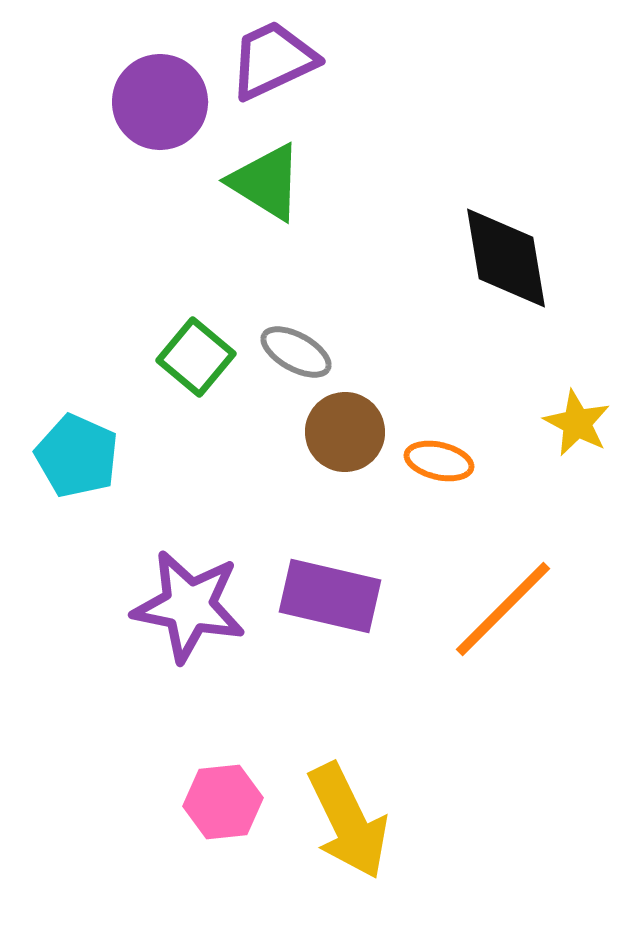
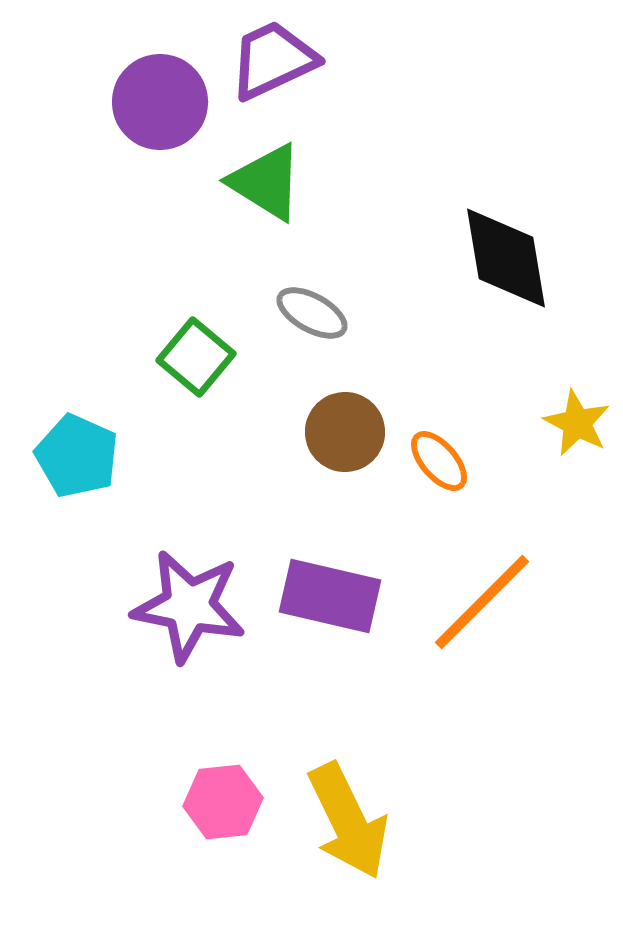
gray ellipse: moved 16 px right, 39 px up
orange ellipse: rotated 36 degrees clockwise
orange line: moved 21 px left, 7 px up
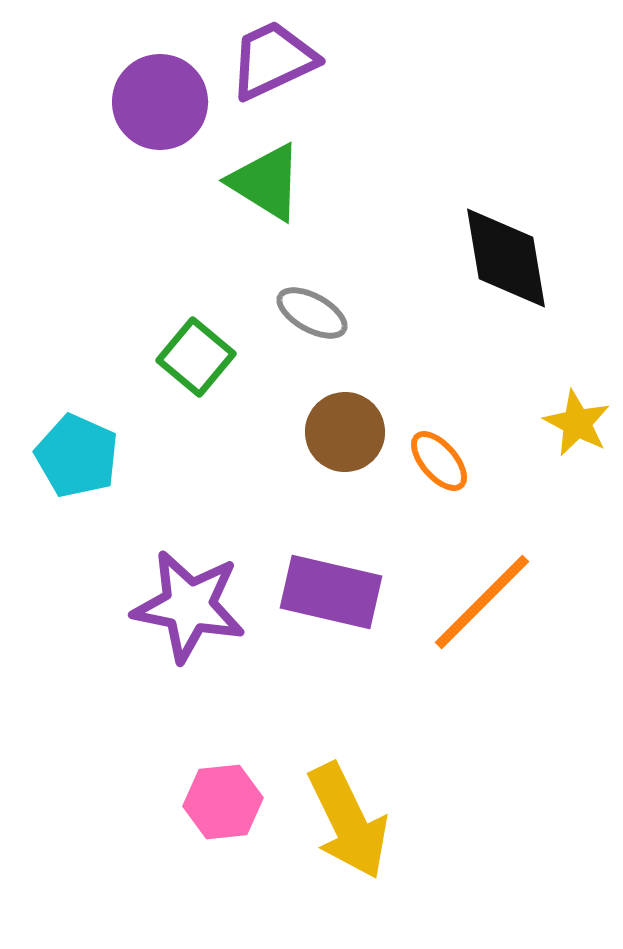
purple rectangle: moved 1 px right, 4 px up
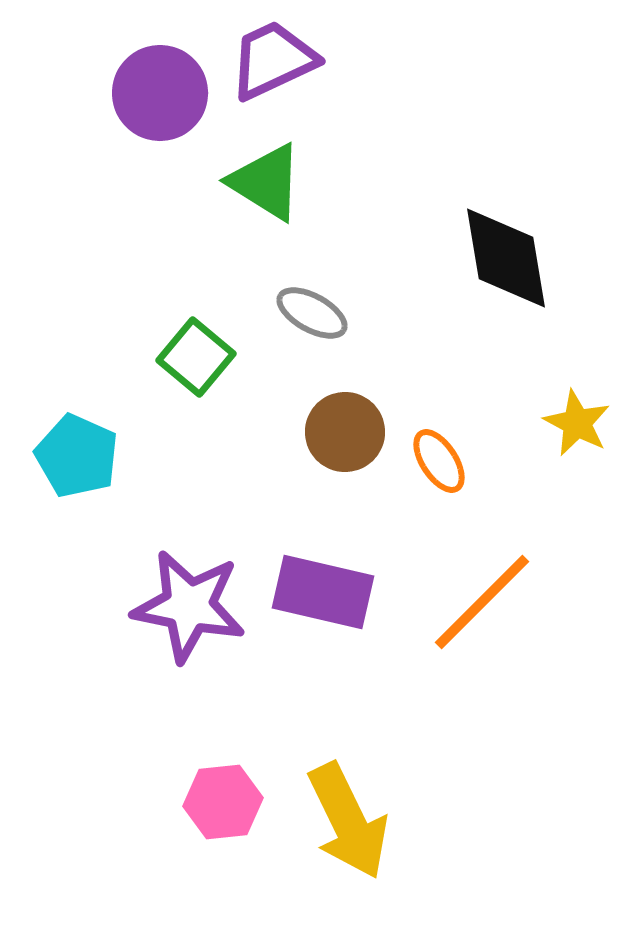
purple circle: moved 9 px up
orange ellipse: rotated 8 degrees clockwise
purple rectangle: moved 8 px left
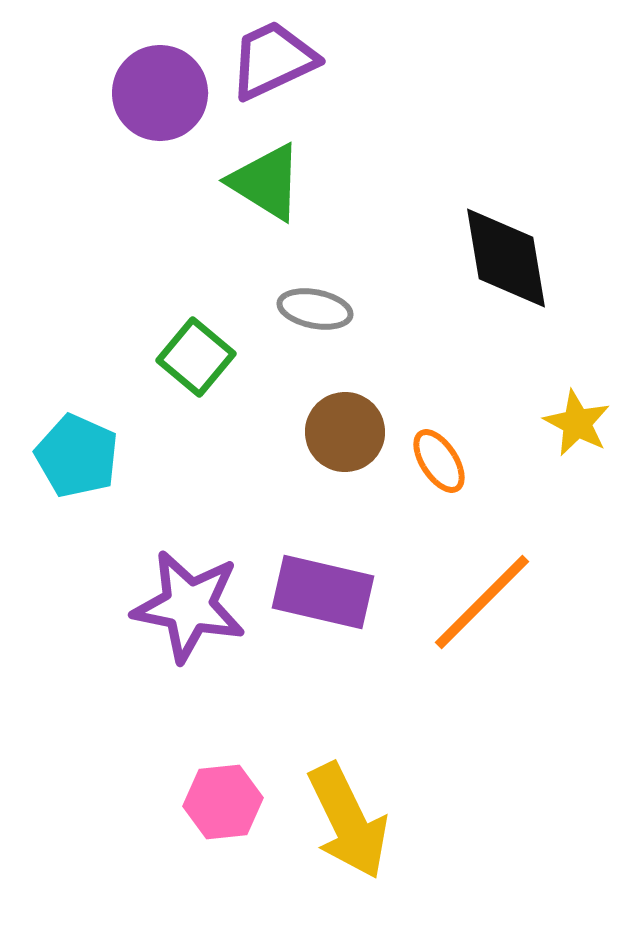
gray ellipse: moved 3 px right, 4 px up; rotated 18 degrees counterclockwise
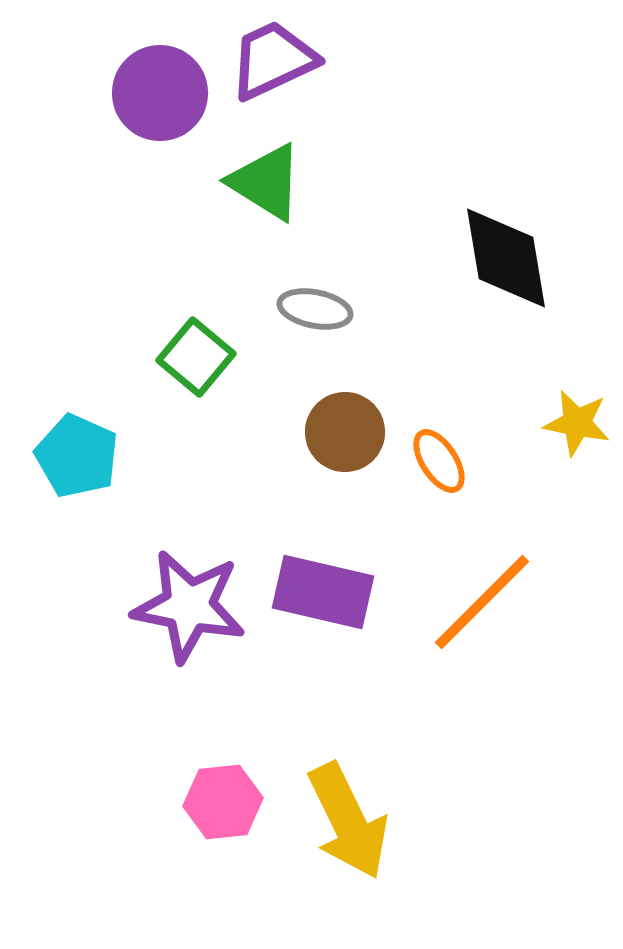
yellow star: rotated 16 degrees counterclockwise
